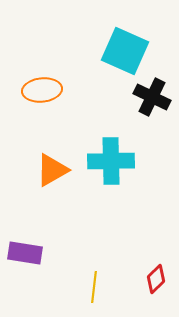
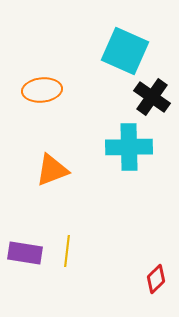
black cross: rotated 9 degrees clockwise
cyan cross: moved 18 px right, 14 px up
orange triangle: rotated 9 degrees clockwise
yellow line: moved 27 px left, 36 px up
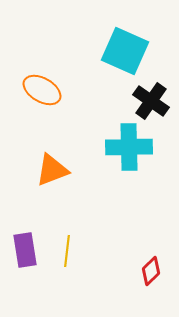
orange ellipse: rotated 36 degrees clockwise
black cross: moved 1 px left, 4 px down
purple rectangle: moved 3 px up; rotated 72 degrees clockwise
red diamond: moved 5 px left, 8 px up
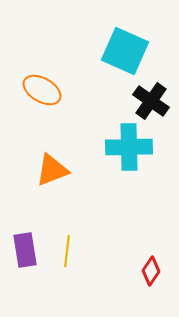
red diamond: rotated 12 degrees counterclockwise
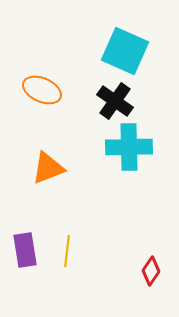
orange ellipse: rotated 6 degrees counterclockwise
black cross: moved 36 px left
orange triangle: moved 4 px left, 2 px up
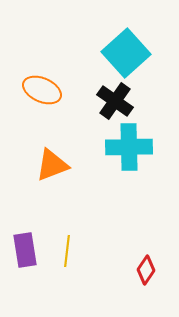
cyan square: moved 1 px right, 2 px down; rotated 24 degrees clockwise
orange triangle: moved 4 px right, 3 px up
red diamond: moved 5 px left, 1 px up
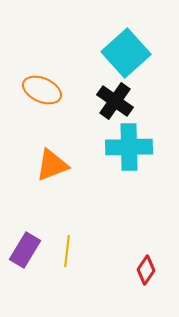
purple rectangle: rotated 40 degrees clockwise
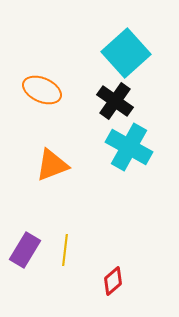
cyan cross: rotated 30 degrees clockwise
yellow line: moved 2 px left, 1 px up
red diamond: moved 33 px left, 11 px down; rotated 16 degrees clockwise
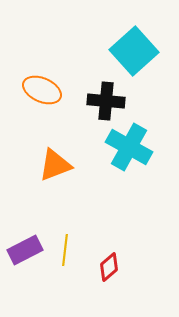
cyan square: moved 8 px right, 2 px up
black cross: moved 9 px left; rotated 30 degrees counterclockwise
orange triangle: moved 3 px right
purple rectangle: rotated 32 degrees clockwise
red diamond: moved 4 px left, 14 px up
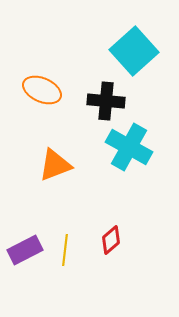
red diamond: moved 2 px right, 27 px up
